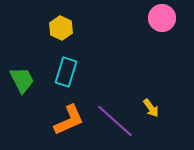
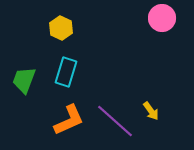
green trapezoid: moved 2 px right; rotated 132 degrees counterclockwise
yellow arrow: moved 3 px down
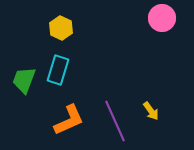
cyan rectangle: moved 8 px left, 2 px up
purple line: rotated 24 degrees clockwise
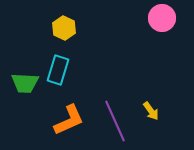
yellow hexagon: moved 3 px right
green trapezoid: moved 1 px right, 3 px down; rotated 108 degrees counterclockwise
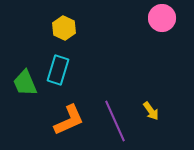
green trapezoid: rotated 64 degrees clockwise
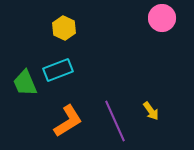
cyan rectangle: rotated 52 degrees clockwise
orange L-shape: moved 1 px left, 1 px down; rotated 8 degrees counterclockwise
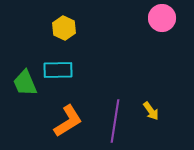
cyan rectangle: rotated 20 degrees clockwise
purple line: rotated 33 degrees clockwise
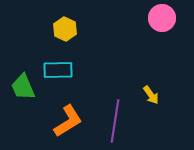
yellow hexagon: moved 1 px right, 1 px down
green trapezoid: moved 2 px left, 4 px down
yellow arrow: moved 16 px up
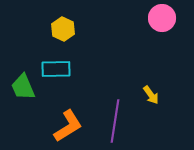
yellow hexagon: moved 2 px left
cyan rectangle: moved 2 px left, 1 px up
orange L-shape: moved 5 px down
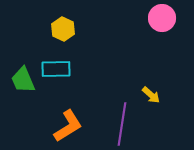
green trapezoid: moved 7 px up
yellow arrow: rotated 12 degrees counterclockwise
purple line: moved 7 px right, 3 px down
